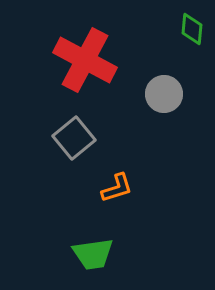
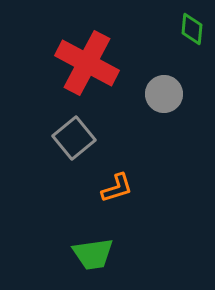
red cross: moved 2 px right, 3 px down
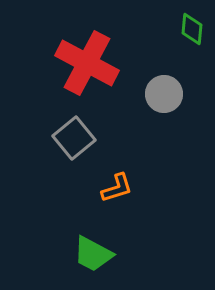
green trapezoid: rotated 36 degrees clockwise
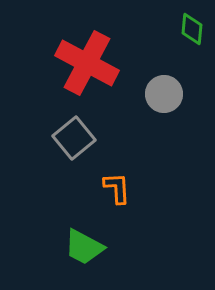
orange L-shape: rotated 76 degrees counterclockwise
green trapezoid: moved 9 px left, 7 px up
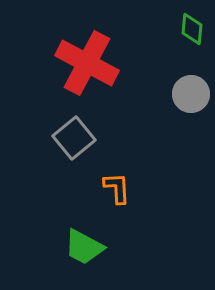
gray circle: moved 27 px right
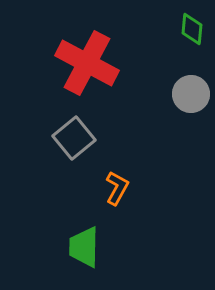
orange L-shape: rotated 32 degrees clockwise
green trapezoid: rotated 63 degrees clockwise
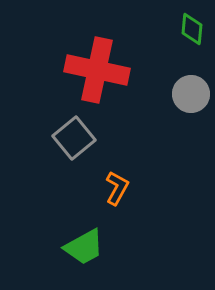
red cross: moved 10 px right, 7 px down; rotated 16 degrees counterclockwise
green trapezoid: rotated 120 degrees counterclockwise
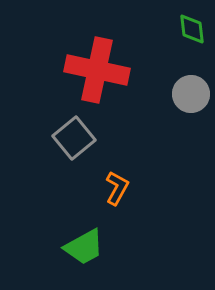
green diamond: rotated 12 degrees counterclockwise
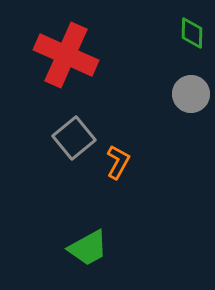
green diamond: moved 4 px down; rotated 8 degrees clockwise
red cross: moved 31 px left, 15 px up; rotated 12 degrees clockwise
orange L-shape: moved 1 px right, 26 px up
green trapezoid: moved 4 px right, 1 px down
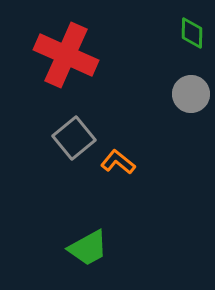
orange L-shape: rotated 80 degrees counterclockwise
